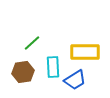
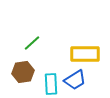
yellow rectangle: moved 2 px down
cyan rectangle: moved 2 px left, 17 px down
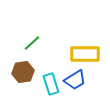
cyan rectangle: rotated 15 degrees counterclockwise
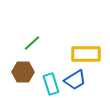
yellow rectangle: moved 1 px right
brown hexagon: rotated 10 degrees clockwise
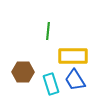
green line: moved 16 px right, 12 px up; rotated 42 degrees counterclockwise
yellow rectangle: moved 13 px left, 2 px down
blue trapezoid: rotated 90 degrees clockwise
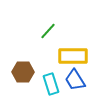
green line: rotated 36 degrees clockwise
